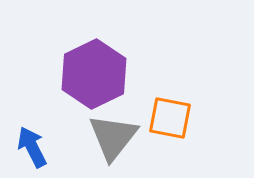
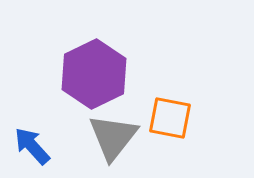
blue arrow: moved 1 px up; rotated 15 degrees counterclockwise
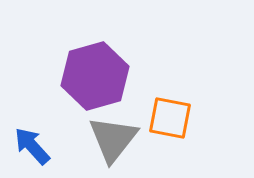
purple hexagon: moved 1 px right, 2 px down; rotated 10 degrees clockwise
gray triangle: moved 2 px down
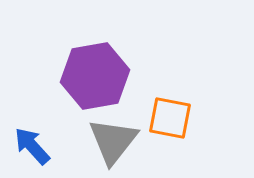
purple hexagon: rotated 6 degrees clockwise
gray triangle: moved 2 px down
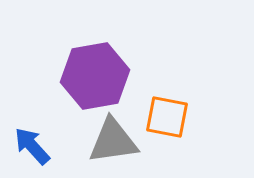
orange square: moved 3 px left, 1 px up
gray triangle: rotated 44 degrees clockwise
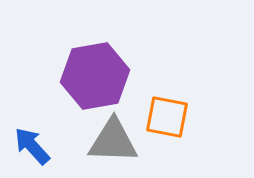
gray triangle: rotated 10 degrees clockwise
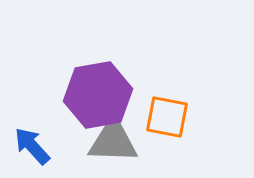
purple hexagon: moved 3 px right, 19 px down
